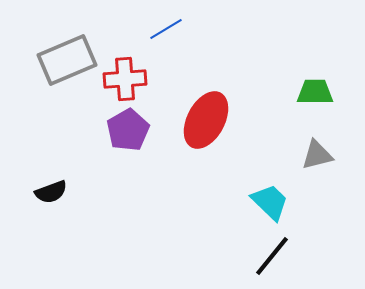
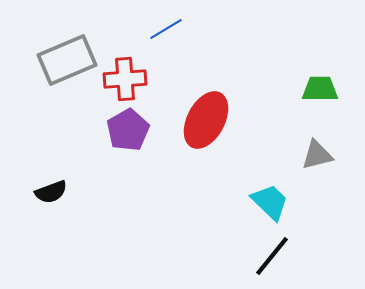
green trapezoid: moved 5 px right, 3 px up
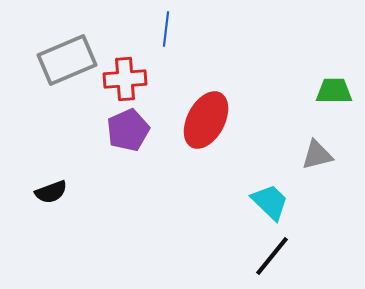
blue line: rotated 52 degrees counterclockwise
green trapezoid: moved 14 px right, 2 px down
purple pentagon: rotated 6 degrees clockwise
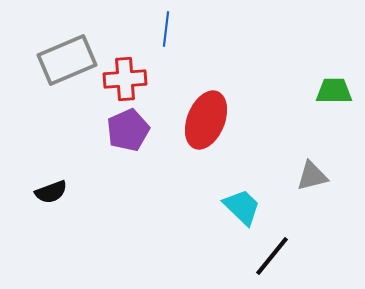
red ellipse: rotated 6 degrees counterclockwise
gray triangle: moved 5 px left, 21 px down
cyan trapezoid: moved 28 px left, 5 px down
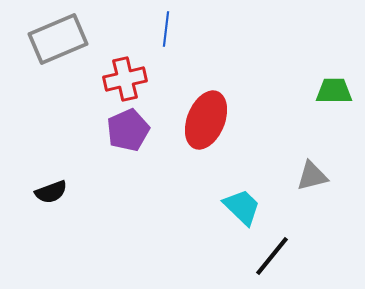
gray rectangle: moved 9 px left, 21 px up
red cross: rotated 9 degrees counterclockwise
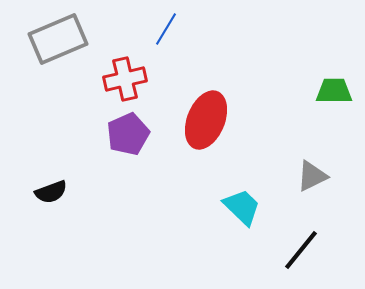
blue line: rotated 24 degrees clockwise
purple pentagon: moved 4 px down
gray triangle: rotated 12 degrees counterclockwise
black line: moved 29 px right, 6 px up
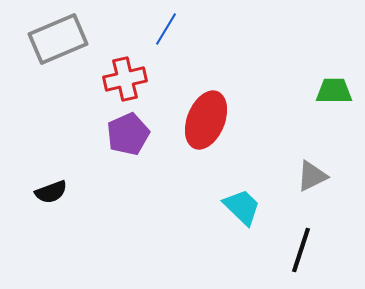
black line: rotated 21 degrees counterclockwise
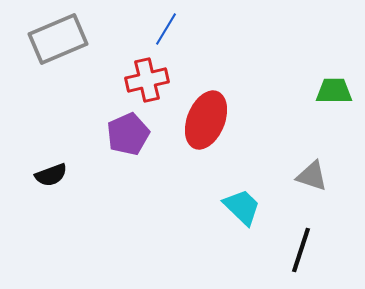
red cross: moved 22 px right, 1 px down
gray triangle: rotated 44 degrees clockwise
black semicircle: moved 17 px up
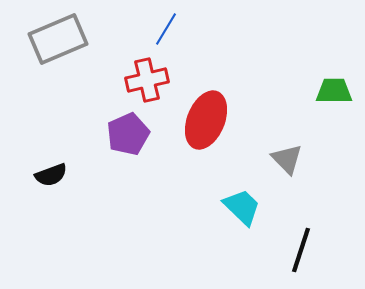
gray triangle: moved 25 px left, 17 px up; rotated 28 degrees clockwise
